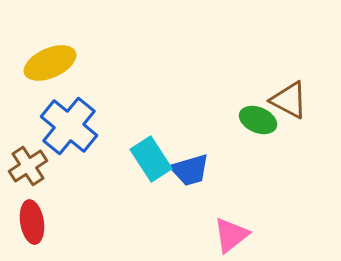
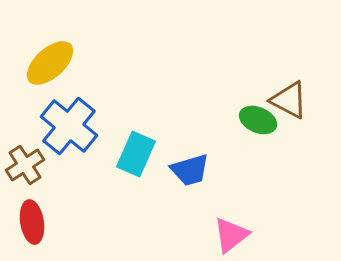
yellow ellipse: rotated 18 degrees counterclockwise
cyan rectangle: moved 15 px left, 5 px up; rotated 57 degrees clockwise
brown cross: moved 3 px left, 1 px up
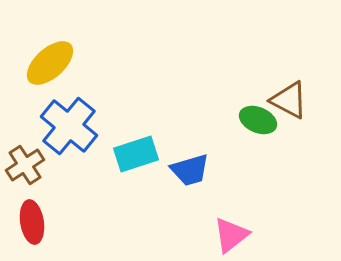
cyan rectangle: rotated 48 degrees clockwise
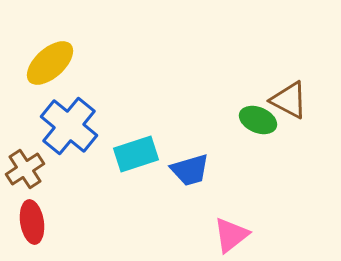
brown cross: moved 4 px down
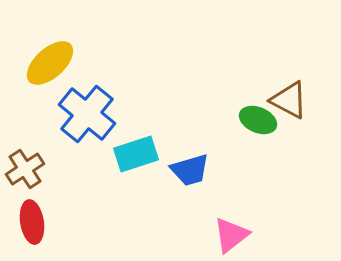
blue cross: moved 18 px right, 12 px up
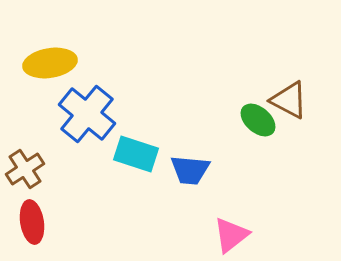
yellow ellipse: rotated 33 degrees clockwise
green ellipse: rotated 18 degrees clockwise
cyan rectangle: rotated 36 degrees clockwise
blue trapezoid: rotated 21 degrees clockwise
